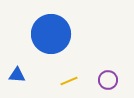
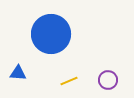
blue triangle: moved 1 px right, 2 px up
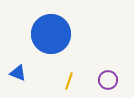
blue triangle: rotated 18 degrees clockwise
yellow line: rotated 48 degrees counterclockwise
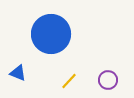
yellow line: rotated 24 degrees clockwise
